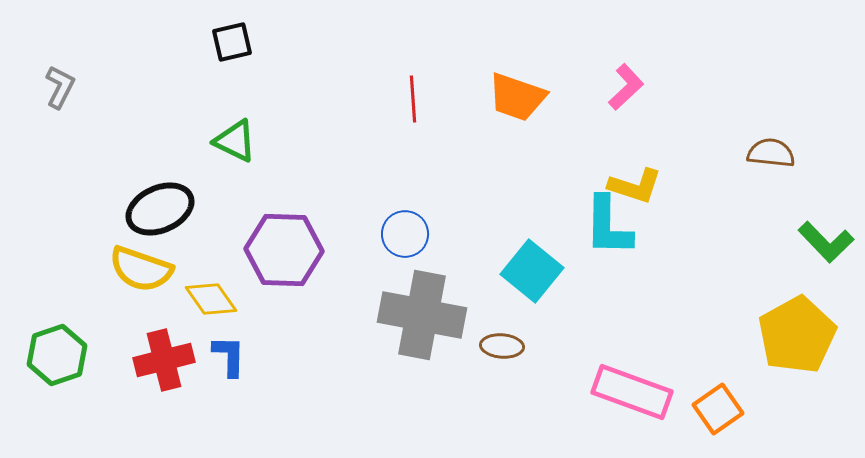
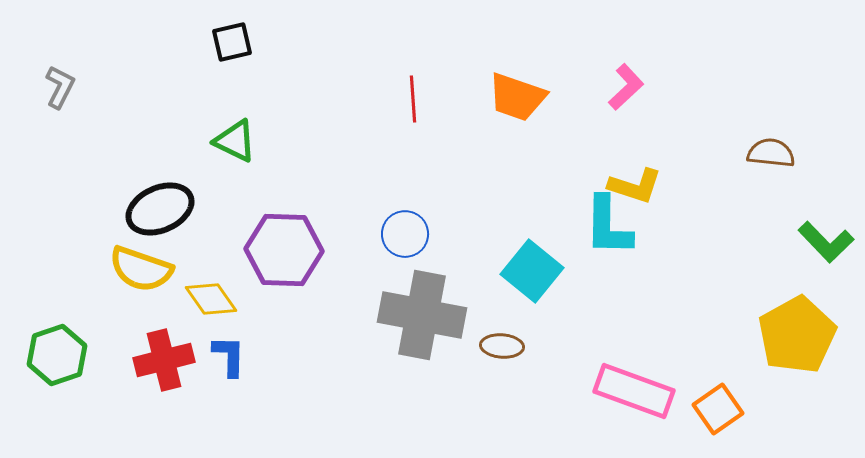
pink rectangle: moved 2 px right, 1 px up
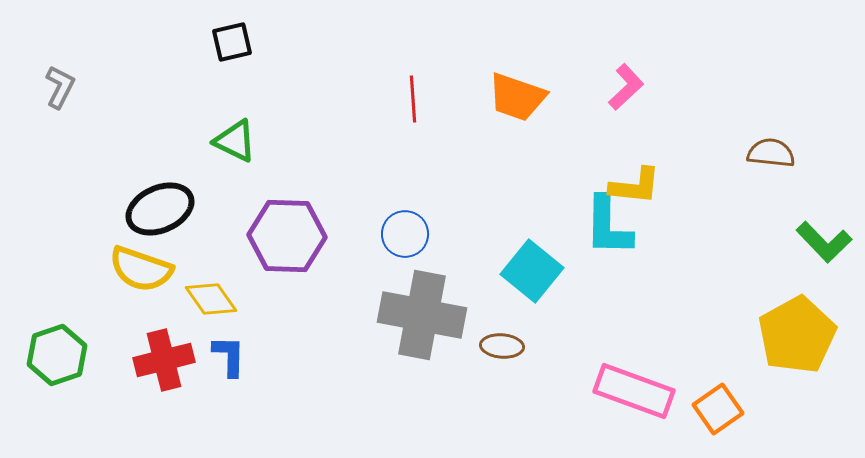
yellow L-shape: rotated 12 degrees counterclockwise
green L-shape: moved 2 px left
purple hexagon: moved 3 px right, 14 px up
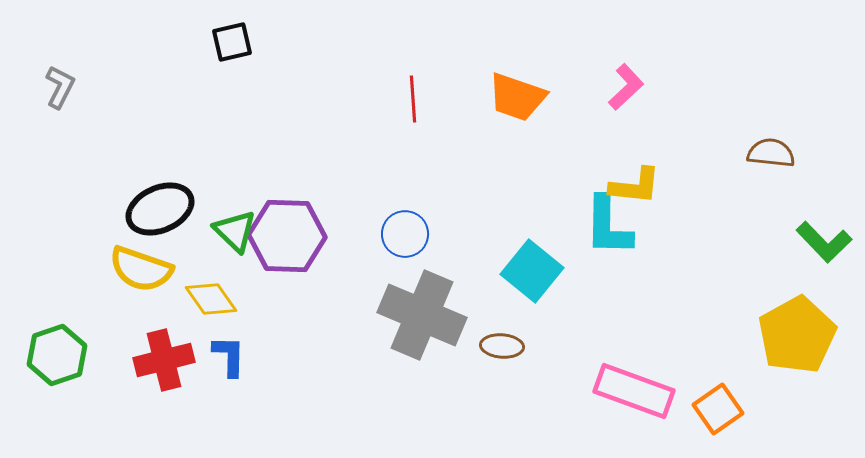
green triangle: moved 90 px down; rotated 18 degrees clockwise
gray cross: rotated 12 degrees clockwise
